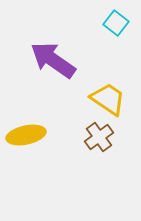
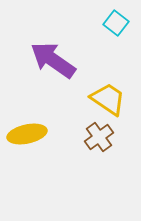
yellow ellipse: moved 1 px right, 1 px up
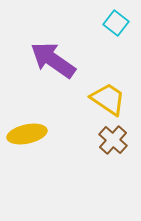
brown cross: moved 14 px right, 3 px down; rotated 12 degrees counterclockwise
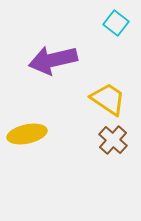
purple arrow: rotated 48 degrees counterclockwise
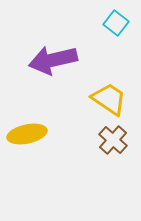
yellow trapezoid: moved 1 px right
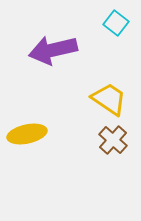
purple arrow: moved 10 px up
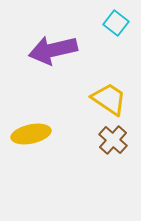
yellow ellipse: moved 4 px right
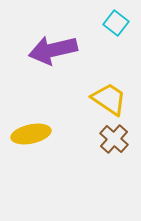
brown cross: moved 1 px right, 1 px up
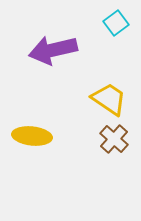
cyan square: rotated 15 degrees clockwise
yellow ellipse: moved 1 px right, 2 px down; rotated 18 degrees clockwise
